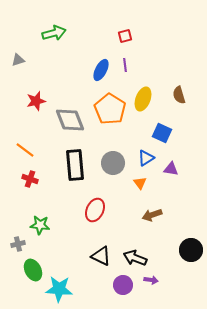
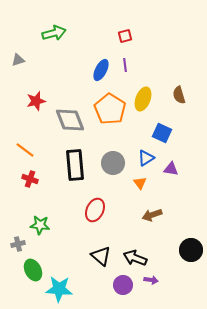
black triangle: rotated 15 degrees clockwise
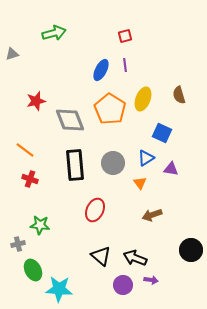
gray triangle: moved 6 px left, 6 px up
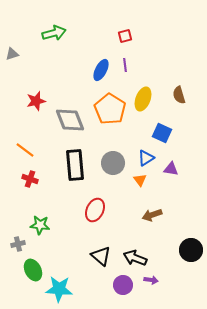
orange triangle: moved 3 px up
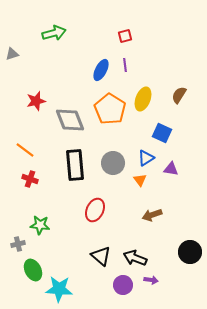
brown semicircle: rotated 48 degrees clockwise
black circle: moved 1 px left, 2 px down
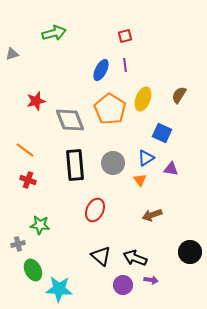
red cross: moved 2 px left, 1 px down
